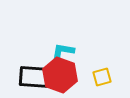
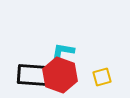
black rectangle: moved 2 px left, 2 px up
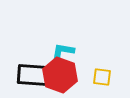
yellow square: rotated 24 degrees clockwise
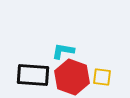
red hexagon: moved 12 px right, 2 px down
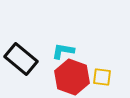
black rectangle: moved 12 px left, 16 px up; rotated 36 degrees clockwise
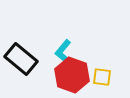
cyan L-shape: rotated 60 degrees counterclockwise
red hexagon: moved 2 px up
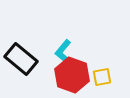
yellow square: rotated 18 degrees counterclockwise
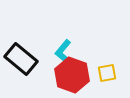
yellow square: moved 5 px right, 4 px up
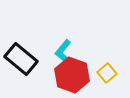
yellow square: rotated 30 degrees counterclockwise
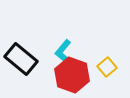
yellow square: moved 6 px up
